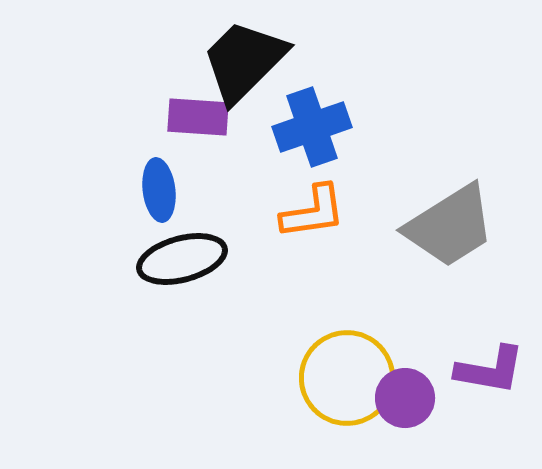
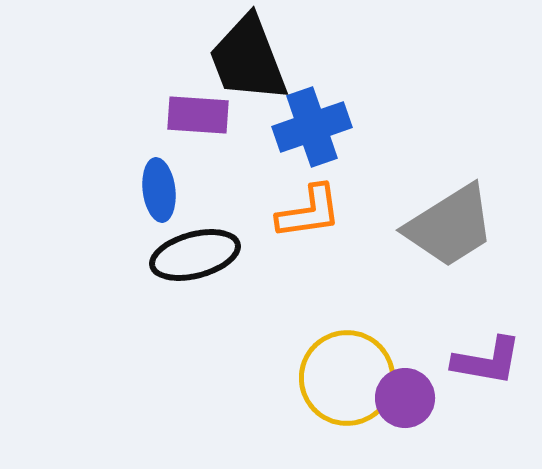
black trapezoid: moved 4 px right, 2 px up; rotated 66 degrees counterclockwise
purple rectangle: moved 2 px up
orange L-shape: moved 4 px left
black ellipse: moved 13 px right, 4 px up
purple L-shape: moved 3 px left, 9 px up
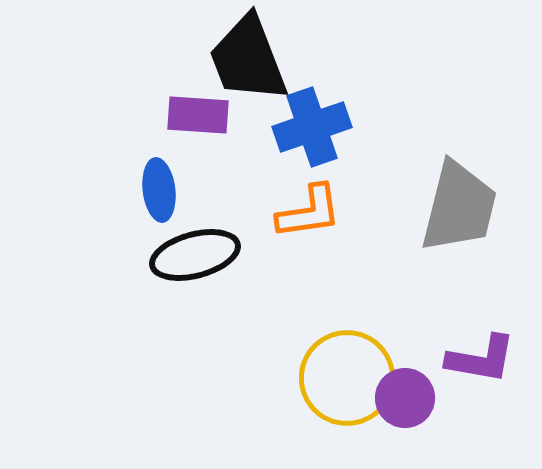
gray trapezoid: moved 9 px right, 19 px up; rotated 44 degrees counterclockwise
purple L-shape: moved 6 px left, 2 px up
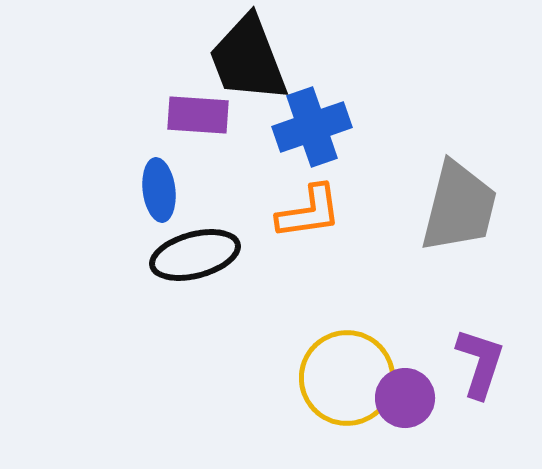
purple L-shape: moved 1 px left, 4 px down; rotated 82 degrees counterclockwise
